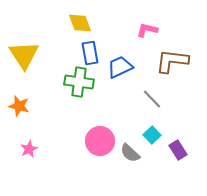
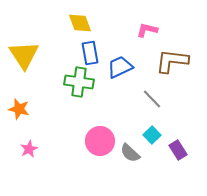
orange star: moved 3 px down
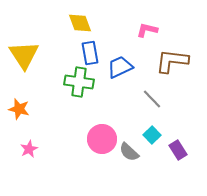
pink circle: moved 2 px right, 2 px up
gray semicircle: moved 1 px left, 1 px up
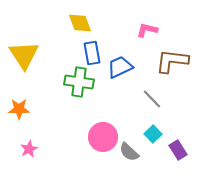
blue rectangle: moved 2 px right
orange star: rotated 15 degrees counterclockwise
cyan square: moved 1 px right, 1 px up
pink circle: moved 1 px right, 2 px up
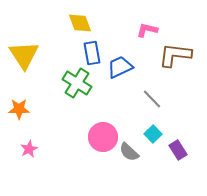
brown L-shape: moved 3 px right, 6 px up
green cross: moved 2 px left, 1 px down; rotated 24 degrees clockwise
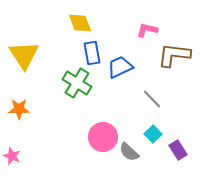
brown L-shape: moved 1 px left
pink star: moved 17 px left, 7 px down; rotated 24 degrees counterclockwise
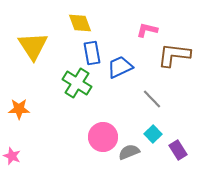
yellow triangle: moved 9 px right, 9 px up
gray semicircle: rotated 115 degrees clockwise
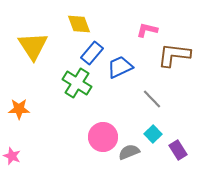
yellow diamond: moved 1 px left, 1 px down
blue rectangle: rotated 50 degrees clockwise
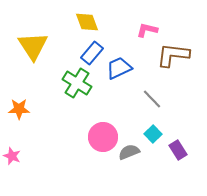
yellow diamond: moved 8 px right, 2 px up
brown L-shape: moved 1 px left
blue trapezoid: moved 1 px left, 1 px down
